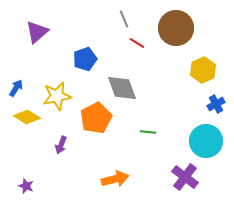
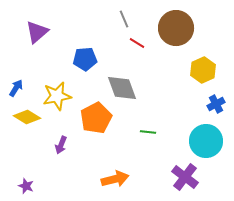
blue pentagon: rotated 15 degrees clockwise
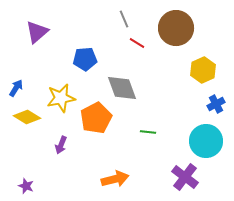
yellow star: moved 4 px right, 2 px down
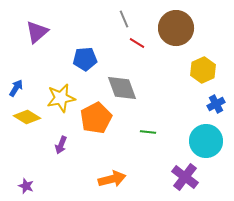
orange arrow: moved 3 px left
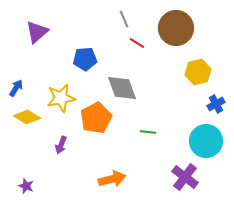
yellow hexagon: moved 5 px left, 2 px down; rotated 10 degrees clockwise
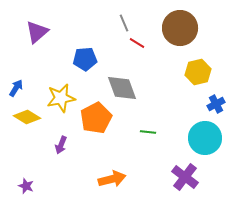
gray line: moved 4 px down
brown circle: moved 4 px right
cyan circle: moved 1 px left, 3 px up
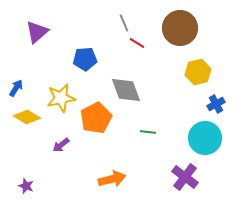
gray diamond: moved 4 px right, 2 px down
purple arrow: rotated 30 degrees clockwise
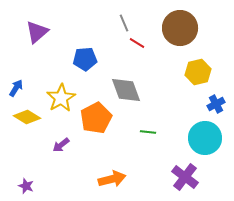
yellow star: rotated 20 degrees counterclockwise
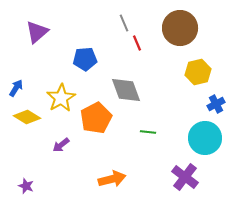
red line: rotated 35 degrees clockwise
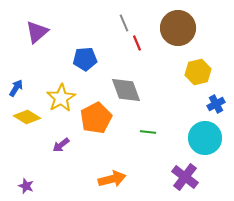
brown circle: moved 2 px left
